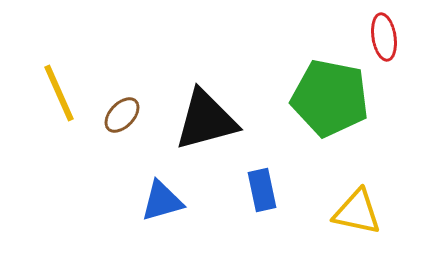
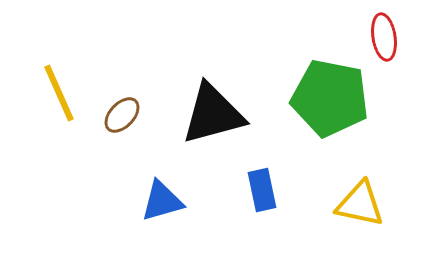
black triangle: moved 7 px right, 6 px up
yellow triangle: moved 3 px right, 8 px up
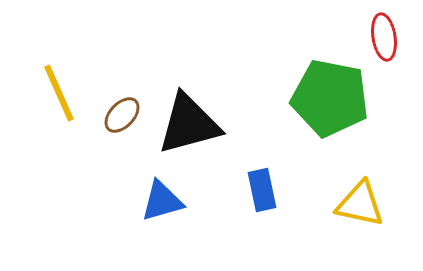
black triangle: moved 24 px left, 10 px down
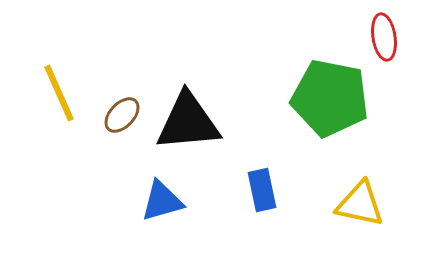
black triangle: moved 1 px left, 2 px up; rotated 10 degrees clockwise
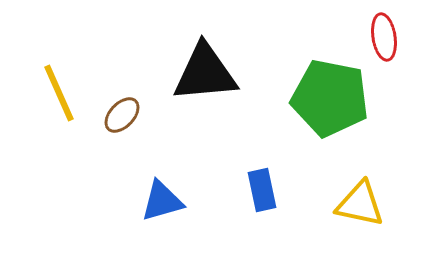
black triangle: moved 17 px right, 49 px up
